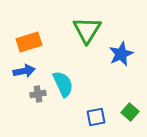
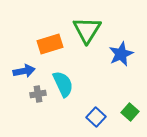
orange rectangle: moved 21 px right, 2 px down
blue square: rotated 36 degrees counterclockwise
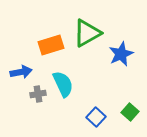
green triangle: moved 3 px down; rotated 28 degrees clockwise
orange rectangle: moved 1 px right, 1 px down
blue arrow: moved 3 px left, 1 px down
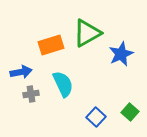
gray cross: moved 7 px left
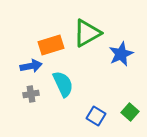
blue arrow: moved 10 px right, 6 px up
blue square: moved 1 px up; rotated 12 degrees counterclockwise
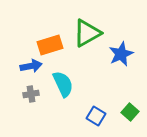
orange rectangle: moved 1 px left
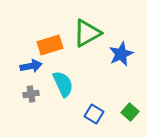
blue square: moved 2 px left, 2 px up
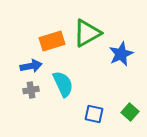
orange rectangle: moved 2 px right, 4 px up
gray cross: moved 4 px up
blue square: rotated 18 degrees counterclockwise
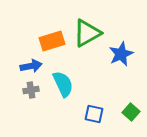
green square: moved 1 px right
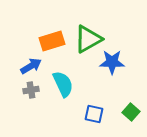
green triangle: moved 1 px right, 6 px down
blue star: moved 9 px left, 8 px down; rotated 25 degrees clockwise
blue arrow: rotated 20 degrees counterclockwise
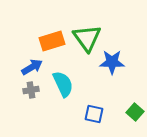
green triangle: moved 1 px left, 1 px up; rotated 36 degrees counterclockwise
blue arrow: moved 1 px right, 1 px down
green square: moved 4 px right
